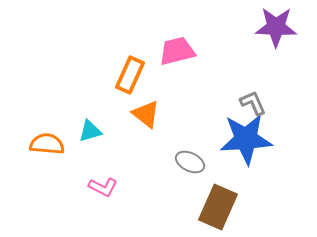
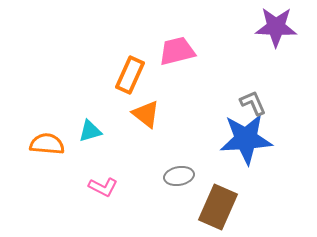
gray ellipse: moved 11 px left, 14 px down; rotated 36 degrees counterclockwise
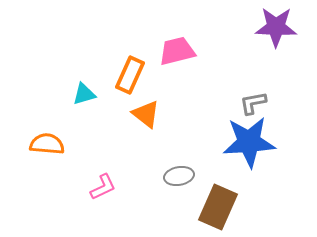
gray L-shape: rotated 76 degrees counterclockwise
cyan triangle: moved 6 px left, 37 px up
blue star: moved 3 px right, 3 px down
pink L-shape: rotated 52 degrees counterclockwise
